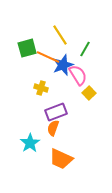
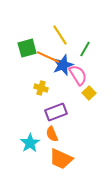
orange semicircle: moved 1 px left, 6 px down; rotated 42 degrees counterclockwise
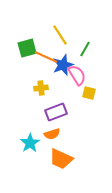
orange line: moved 2 px left
pink semicircle: moved 1 px left
yellow cross: rotated 24 degrees counterclockwise
yellow square: rotated 32 degrees counterclockwise
orange semicircle: rotated 84 degrees counterclockwise
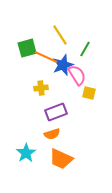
cyan star: moved 4 px left, 10 px down
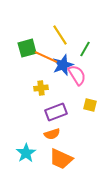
yellow square: moved 1 px right, 12 px down
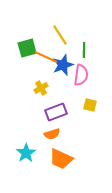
green line: moved 1 px left, 1 px down; rotated 28 degrees counterclockwise
pink semicircle: moved 4 px right; rotated 40 degrees clockwise
yellow cross: rotated 24 degrees counterclockwise
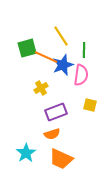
yellow line: moved 1 px right, 1 px down
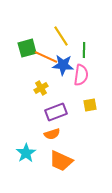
blue star: rotated 25 degrees clockwise
yellow square: rotated 24 degrees counterclockwise
orange trapezoid: moved 2 px down
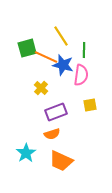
blue star: rotated 10 degrees clockwise
yellow cross: rotated 16 degrees counterclockwise
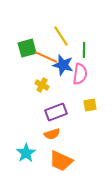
pink semicircle: moved 1 px left, 1 px up
yellow cross: moved 1 px right, 3 px up; rotated 16 degrees counterclockwise
